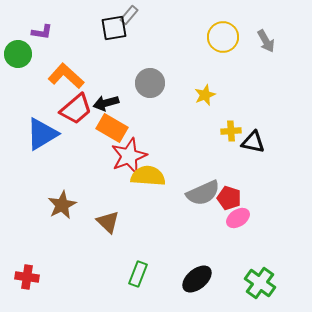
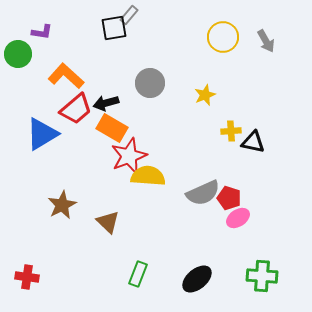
green cross: moved 2 px right, 7 px up; rotated 32 degrees counterclockwise
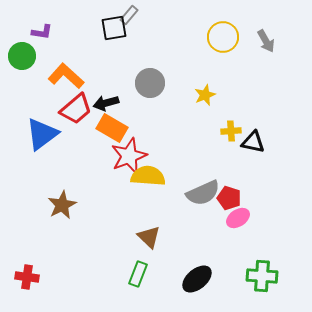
green circle: moved 4 px right, 2 px down
blue triangle: rotated 6 degrees counterclockwise
brown triangle: moved 41 px right, 15 px down
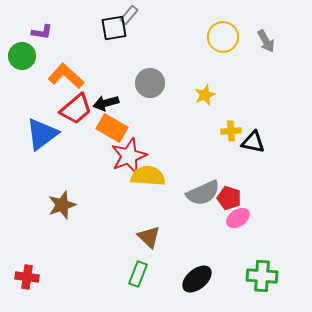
brown star: rotated 8 degrees clockwise
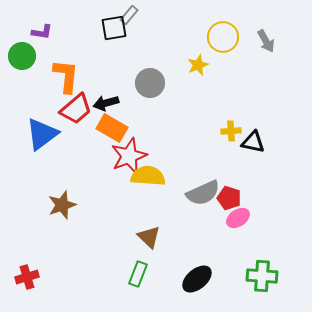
orange L-shape: rotated 54 degrees clockwise
yellow star: moved 7 px left, 30 px up
red cross: rotated 25 degrees counterclockwise
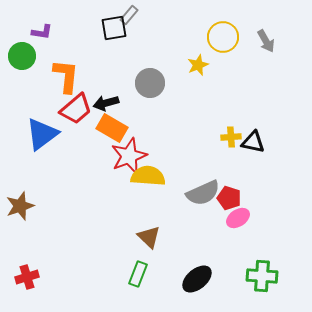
yellow cross: moved 6 px down
brown star: moved 42 px left, 1 px down
